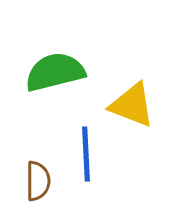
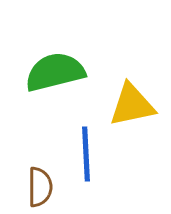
yellow triangle: rotated 33 degrees counterclockwise
brown semicircle: moved 2 px right, 6 px down
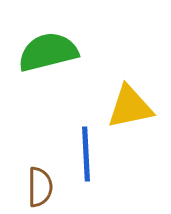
green semicircle: moved 7 px left, 20 px up
yellow triangle: moved 2 px left, 2 px down
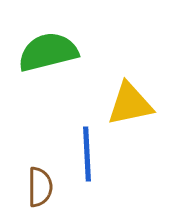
yellow triangle: moved 3 px up
blue line: moved 1 px right
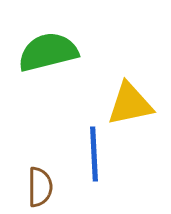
blue line: moved 7 px right
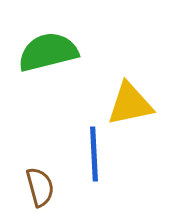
brown semicircle: rotated 15 degrees counterclockwise
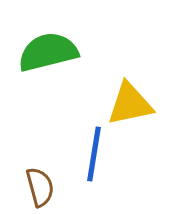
blue line: rotated 12 degrees clockwise
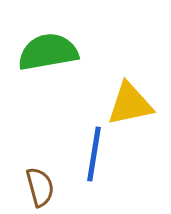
green semicircle: rotated 4 degrees clockwise
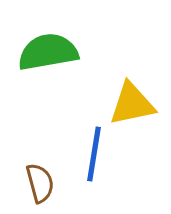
yellow triangle: moved 2 px right
brown semicircle: moved 4 px up
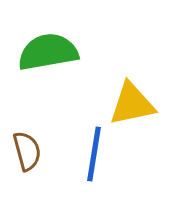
brown semicircle: moved 13 px left, 32 px up
